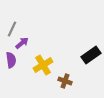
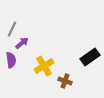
black rectangle: moved 1 px left, 2 px down
yellow cross: moved 1 px right, 1 px down
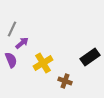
purple semicircle: rotated 14 degrees counterclockwise
yellow cross: moved 1 px left, 3 px up
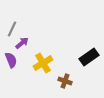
black rectangle: moved 1 px left
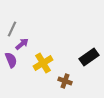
purple arrow: moved 1 px down
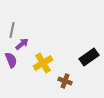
gray line: moved 1 px down; rotated 14 degrees counterclockwise
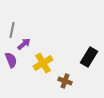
purple arrow: moved 2 px right
black rectangle: rotated 24 degrees counterclockwise
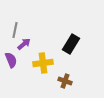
gray line: moved 3 px right
black rectangle: moved 18 px left, 13 px up
yellow cross: rotated 24 degrees clockwise
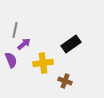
black rectangle: rotated 24 degrees clockwise
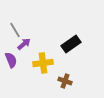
gray line: rotated 42 degrees counterclockwise
